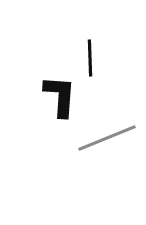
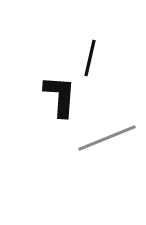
black line: rotated 15 degrees clockwise
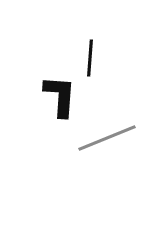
black line: rotated 9 degrees counterclockwise
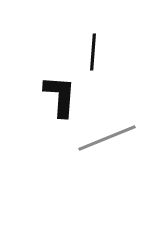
black line: moved 3 px right, 6 px up
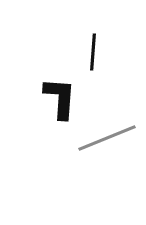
black L-shape: moved 2 px down
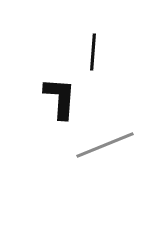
gray line: moved 2 px left, 7 px down
